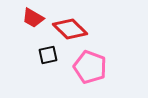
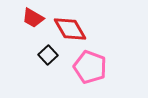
red diamond: rotated 16 degrees clockwise
black square: rotated 30 degrees counterclockwise
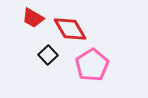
pink pentagon: moved 2 px right, 2 px up; rotated 20 degrees clockwise
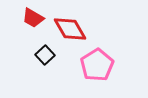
black square: moved 3 px left
pink pentagon: moved 5 px right
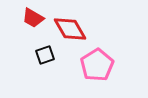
black square: rotated 24 degrees clockwise
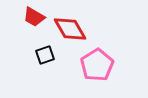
red trapezoid: moved 1 px right, 1 px up
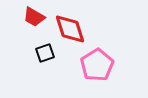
red diamond: rotated 12 degrees clockwise
black square: moved 2 px up
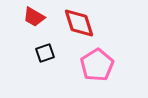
red diamond: moved 9 px right, 6 px up
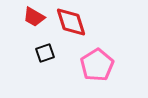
red diamond: moved 8 px left, 1 px up
